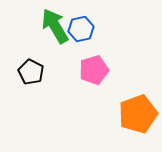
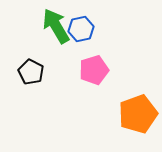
green arrow: moved 1 px right
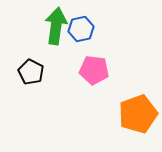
green arrow: rotated 39 degrees clockwise
pink pentagon: rotated 24 degrees clockwise
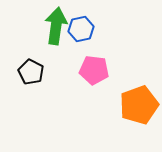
orange pentagon: moved 1 px right, 9 px up
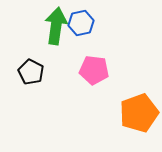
blue hexagon: moved 6 px up
orange pentagon: moved 8 px down
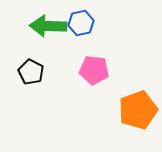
green arrow: moved 8 px left; rotated 96 degrees counterclockwise
orange pentagon: moved 1 px left, 3 px up
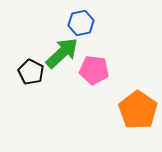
green arrow: moved 14 px right, 27 px down; rotated 135 degrees clockwise
orange pentagon: rotated 18 degrees counterclockwise
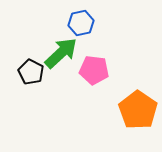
green arrow: moved 1 px left
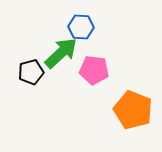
blue hexagon: moved 4 px down; rotated 15 degrees clockwise
black pentagon: rotated 30 degrees clockwise
orange pentagon: moved 5 px left; rotated 12 degrees counterclockwise
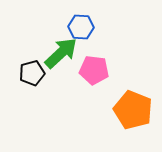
black pentagon: moved 1 px right, 1 px down
